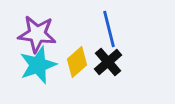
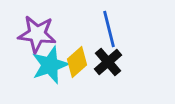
cyan star: moved 12 px right
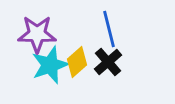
purple star: rotated 6 degrees counterclockwise
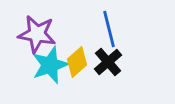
purple star: rotated 9 degrees clockwise
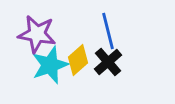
blue line: moved 1 px left, 2 px down
yellow diamond: moved 1 px right, 2 px up
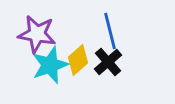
blue line: moved 2 px right
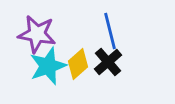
yellow diamond: moved 4 px down
cyan star: moved 2 px left, 1 px down
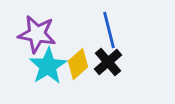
blue line: moved 1 px left, 1 px up
cyan star: rotated 12 degrees counterclockwise
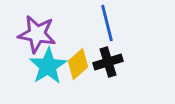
blue line: moved 2 px left, 7 px up
black cross: rotated 24 degrees clockwise
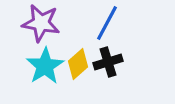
blue line: rotated 42 degrees clockwise
purple star: moved 4 px right, 11 px up
cyan star: moved 3 px left
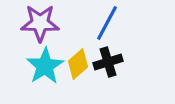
purple star: moved 1 px left; rotated 9 degrees counterclockwise
